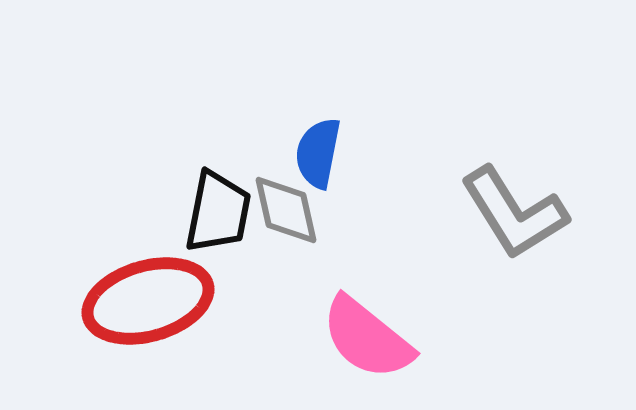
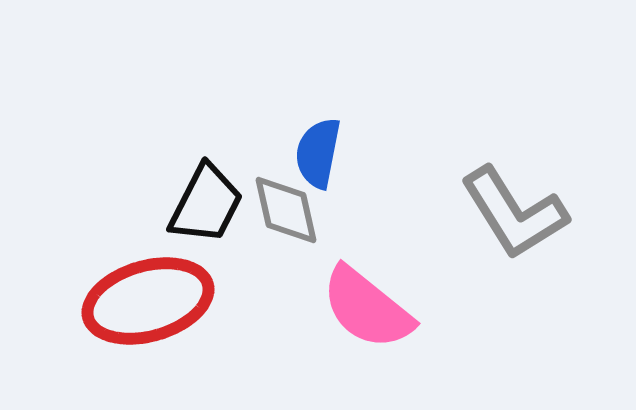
black trapezoid: moved 12 px left, 8 px up; rotated 16 degrees clockwise
pink semicircle: moved 30 px up
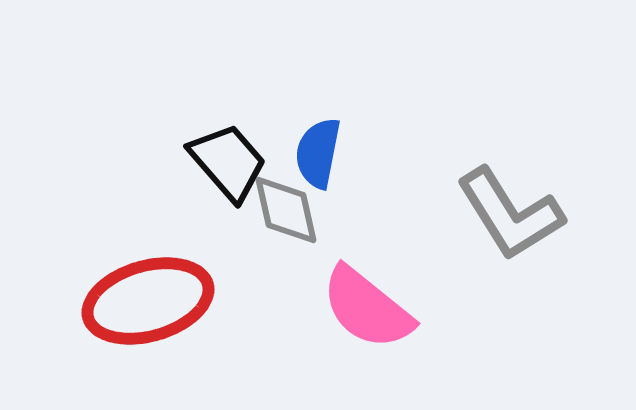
black trapezoid: moved 22 px right, 42 px up; rotated 68 degrees counterclockwise
gray L-shape: moved 4 px left, 1 px down
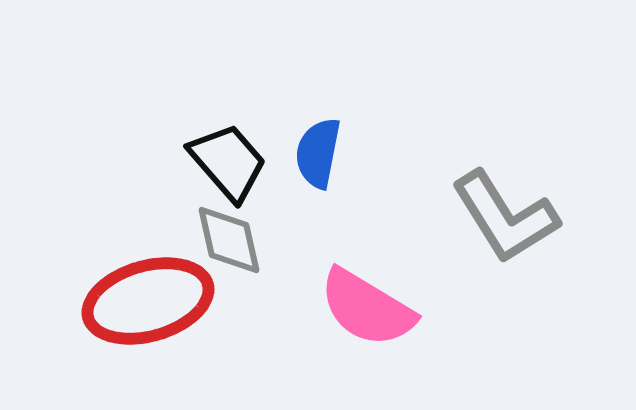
gray diamond: moved 57 px left, 30 px down
gray L-shape: moved 5 px left, 3 px down
pink semicircle: rotated 8 degrees counterclockwise
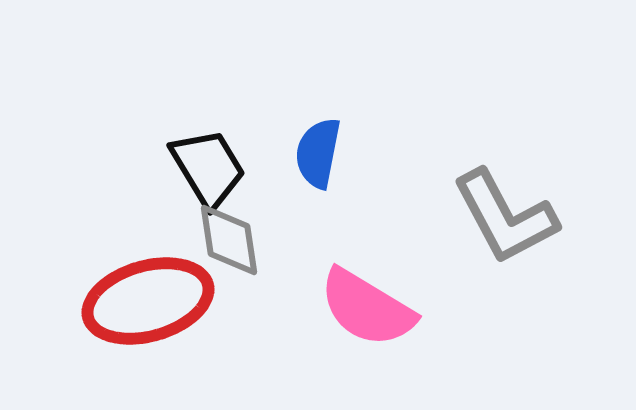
black trapezoid: moved 20 px left, 6 px down; rotated 10 degrees clockwise
gray L-shape: rotated 4 degrees clockwise
gray diamond: rotated 4 degrees clockwise
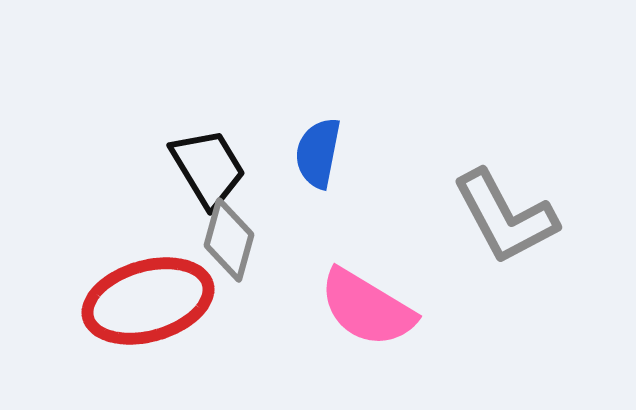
gray diamond: rotated 24 degrees clockwise
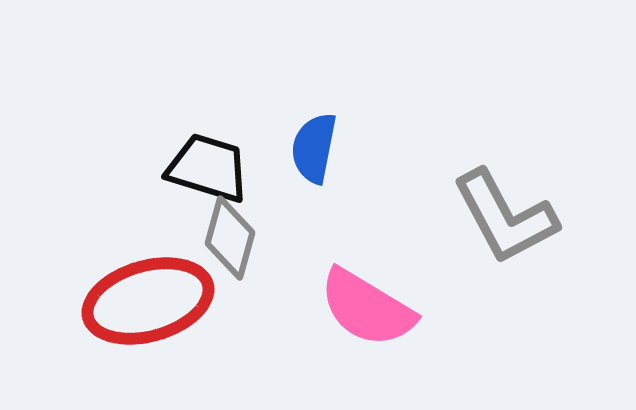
blue semicircle: moved 4 px left, 5 px up
black trapezoid: rotated 42 degrees counterclockwise
gray diamond: moved 1 px right, 2 px up
